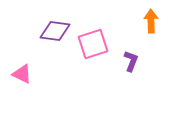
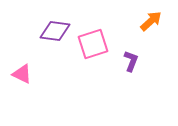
orange arrow: rotated 50 degrees clockwise
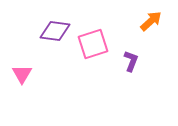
pink triangle: rotated 35 degrees clockwise
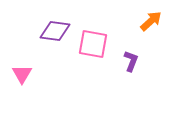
pink square: rotated 28 degrees clockwise
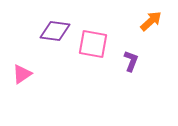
pink triangle: rotated 25 degrees clockwise
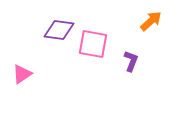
purple diamond: moved 4 px right, 1 px up
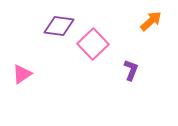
purple diamond: moved 4 px up
pink square: rotated 36 degrees clockwise
purple L-shape: moved 9 px down
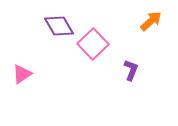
purple diamond: rotated 52 degrees clockwise
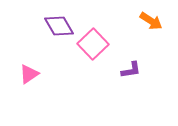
orange arrow: rotated 75 degrees clockwise
purple L-shape: rotated 60 degrees clockwise
pink triangle: moved 7 px right
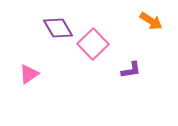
purple diamond: moved 1 px left, 2 px down
